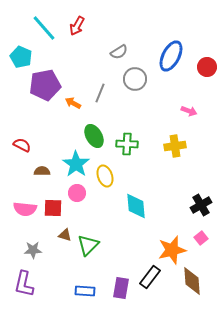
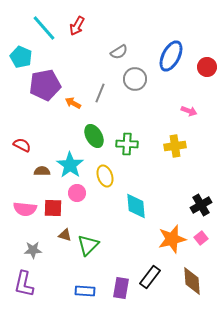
cyan star: moved 6 px left, 1 px down
orange star: moved 11 px up
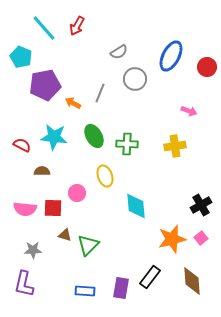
cyan star: moved 16 px left, 28 px up; rotated 28 degrees counterclockwise
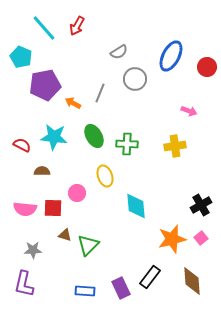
purple rectangle: rotated 35 degrees counterclockwise
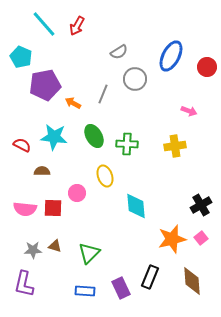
cyan line: moved 4 px up
gray line: moved 3 px right, 1 px down
brown triangle: moved 10 px left, 11 px down
green triangle: moved 1 px right, 8 px down
black rectangle: rotated 15 degrees counterclockwise
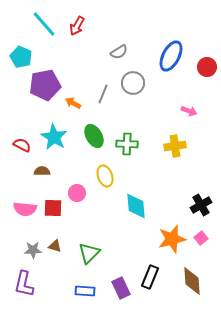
gray circle: moved 2 px left, 4 px down
cyan star: rotated 24 degrees clockwise
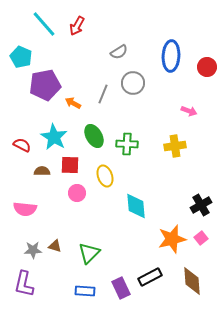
blue ellipse: rotated 24 degrees counterclockwise
red square: moved 17 px right, 43 px up
black rectangle: rotated 40 degrees clockwise
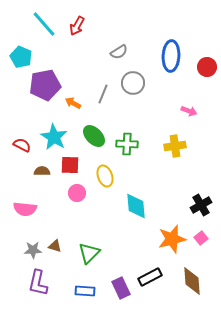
green ellipse: rotated 15 degrees counterclockwise
purple L-shape: moved 14 px right, 1 px up
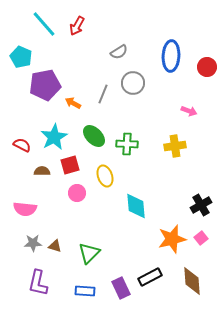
cyan star: rotated 12 degrees clockwise
red square: rotated 18 degrees counterclockwise
gray star: moved 7 px up
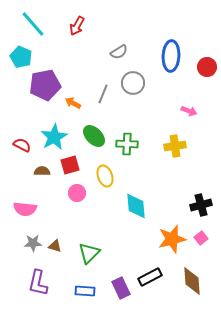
cyan line: moved 11 px left
black cross: rotated 15 degrees clockwise
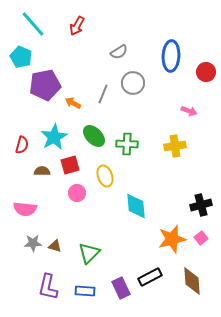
red circle: moved 1 px left, 5 px down
red semicircle: rotated 78 degrees clockwise
purple L-shape: moved 10 px right, 4 px down
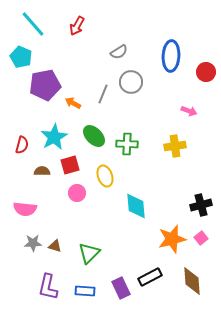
gray circle: moved 2 px left, 1 px up
